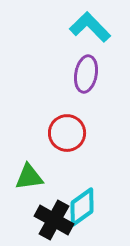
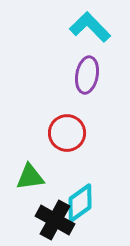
purple ellipse: moved 1 px right, 1 px down
green triangle: moved 1 px right
cyan diamond: moved 2 px left, 4 px up
black cross: moved 1 px right
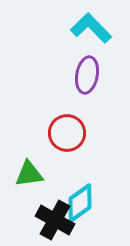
cyan L-shape: moved 1 px right, 1 px down
green triangle: moved 1 px left, 3 px up
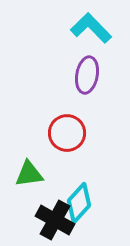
cyan diamond: moved 1 px left; rotated 12 degrees counterclockwise
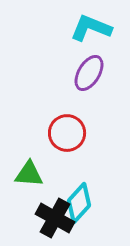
cyan L-shape: rotated 24 degrees counterclockwise
purple ellipse: moved 2 px right, 2 px up; rotated 21 degrees clockwise
green triangle: rotated 12 degrees clockwise
black cross: moved 2 px up
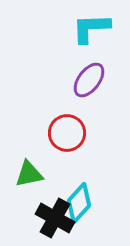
cyan L-shape: rotated 24 degrees counterclockwise
purple ellipse: moved 7 px down; rotated 6 degrees clockwise
green triangle: rotated 16 degrees counterclockwise
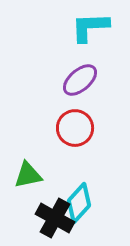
cyan L-shape: moved 1 px left, 1 px up
purple ellipse: moved 9 px left; rotated 12 degrees clockwise
red circle: moved 8 px right, 5 px up
green triangle: moved 1 px left, 1 px down
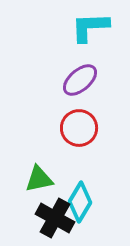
red circle: moved 4 px right
green triangle: moved 11 px right, 4 px down
cyan diamond: moved 1 px right, 1 px up; rotated 12 degrees counterclockwise
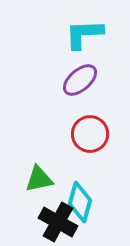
cyan L-shape: moved 6 px left, 7 px down
red circle: moved 11 px right, 6 px down
cyan diamond: rotated 15 degrees counterclockwise
black cross: moved 3 px right, 4 px down
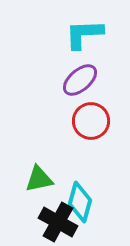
red circle: moved 1 px right, 13 px up
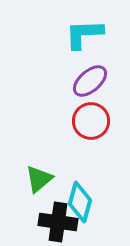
purple ellipse: moved 10 px right, 1 px down
green triangle: rotated 28 degrees counterclockwise
black cross: rotated 21 degrees counterclockwise
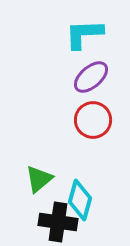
purple ellipse: moved 1 px right, 4 px up
red circle: moved 2 px right, 1 px up
cyan diamond: moved 2 px up
